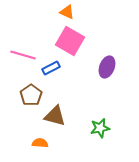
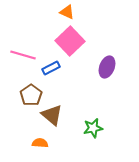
pink square: rotated 16 degrees clockwise
brown triangle: moved 3 px left, 1 px up; rotated 25 degrees clockwise
green star: moved 7 px left
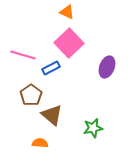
pink square: moved 1 px left, 2 px down
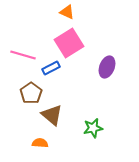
pink square: rotated 12 degrees clockwise
brown pentagon: moved 2 px up
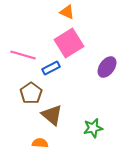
purple ellipse: rotated 15 degrees clockwise
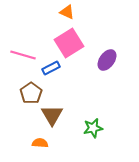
purple ellipse: moved 7 px up
brown triangle: rotated 20 degrees clockwise
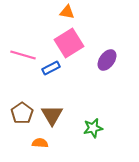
orange triangle: rotated 14 degrees counterclockwise
brown pentagon: moved 9 px left, 20 px down
